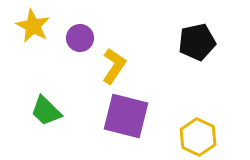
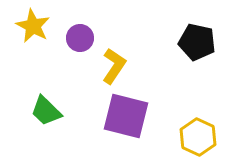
black pentagon: rotated 24 degrees clockwise
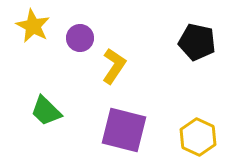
purple square: moved 2 px left, 14 px down
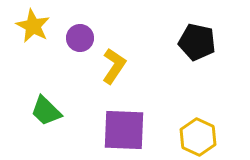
purple square: rotated 12 degrees counterclockwise
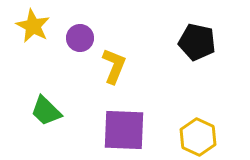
yellow L-shape: rotated 12 degrees counterclockwise
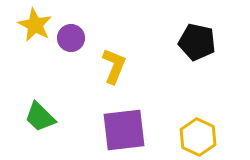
yellow star: moved 2 px right, 1 px up
purple circle: moved 9 px left
green trapezoid: moved 6 px left, 6 px down
purple square: rotated 9 degrees counterclockwise
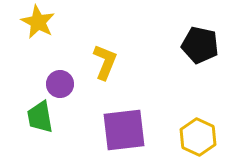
yellow star: moved 3 px right, 3 px up
purple circle: moved 11 px left, 46 px down
black pentagon: moved 3 px right, 3 px down
yellow L-shape: moved 9 px left, 4 px up
green trapezoid: rotated 36 degrees clockwise
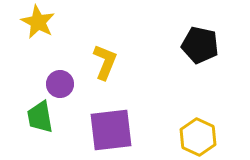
purple square: moved 13 px left
